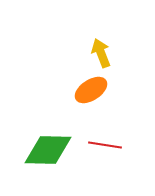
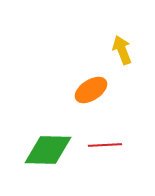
yellow arrow: moved 21 px right, 3 px up
red line: rotated 12 degrees counterclockwise
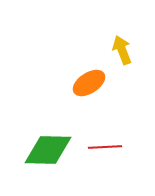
orange ellipse: moved 2 px left, 7 px up
red line: moved 2 px down
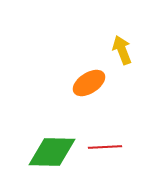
green diamond: moved 4 px right, 2 px down
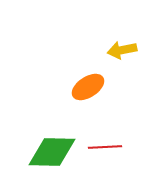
yellow arrow: rotated 80 degrees counterclockwise
orange ellipse: moved 1 px left, 4 px down
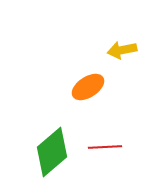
green diamond: rotated 42 degrees counterclockwise
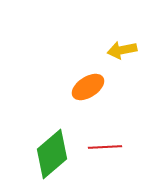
green diamond: moved 2 px down
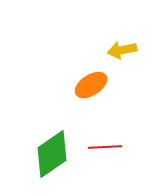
orange ellipse: moved 3 px right, 2 px up
green diamond: rotated 6 degrees clockwise
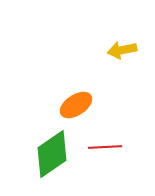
orange ellipse: moved 15 px left, 20 px down
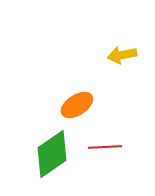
yellow arrow: moved 5 px down
orange ellipse: moved 1 px right
